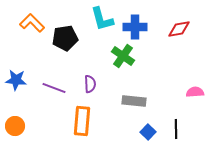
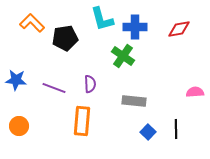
orange circle: moved 4 px right
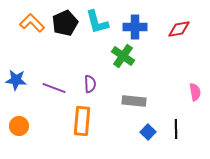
cyan L-shape: moved 5 px left, 3 px down
black pentagon: moved 15 px up; rotated 15 degrees counterclockwise
pink semicircle: rotated 84 degrees clockwise
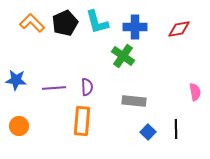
purple semicircle: moved 3 px left, 3 px down
purple line: rotated 25 degrees counterclockwise
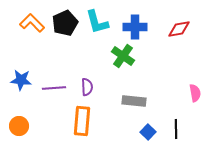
blue star: moved 5 px right
pink semicircle: moved 1 px down
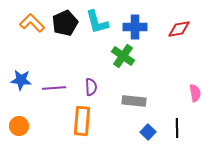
purple semicircle: moved 4 px right
black line: moved 1 px right, 1 px up
